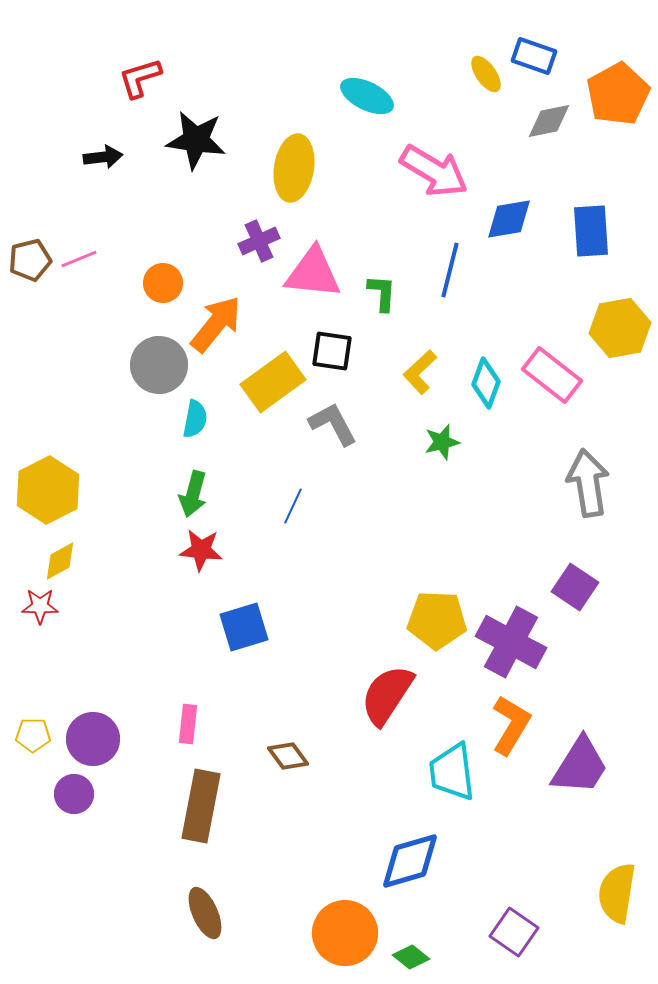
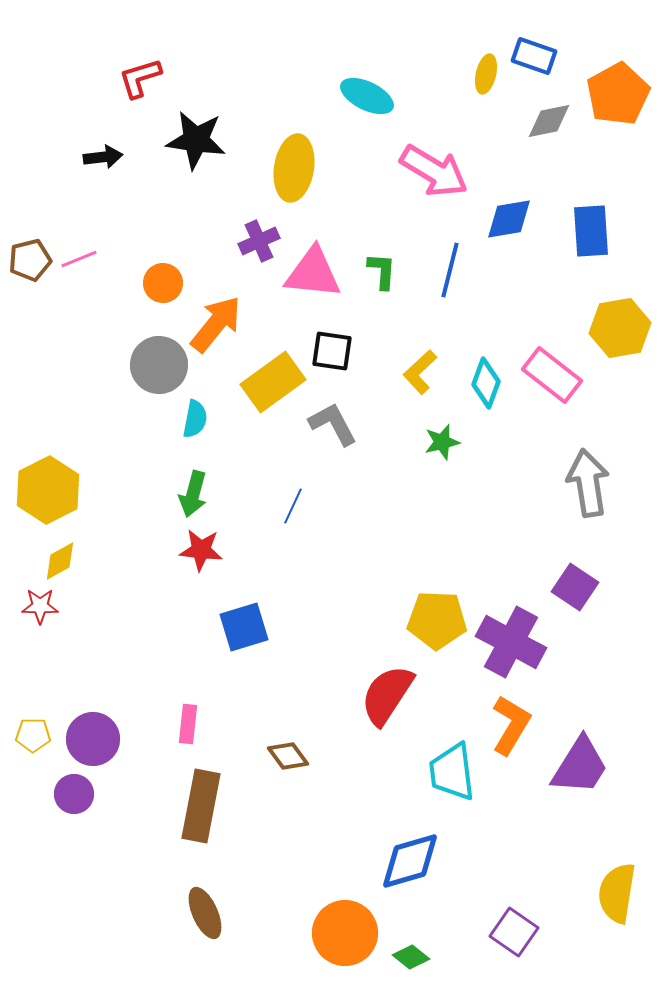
yellow ellipse at (486, 74): rotated 48 degrees clockwise
green L-shape at (382, 293): moved 22 px up
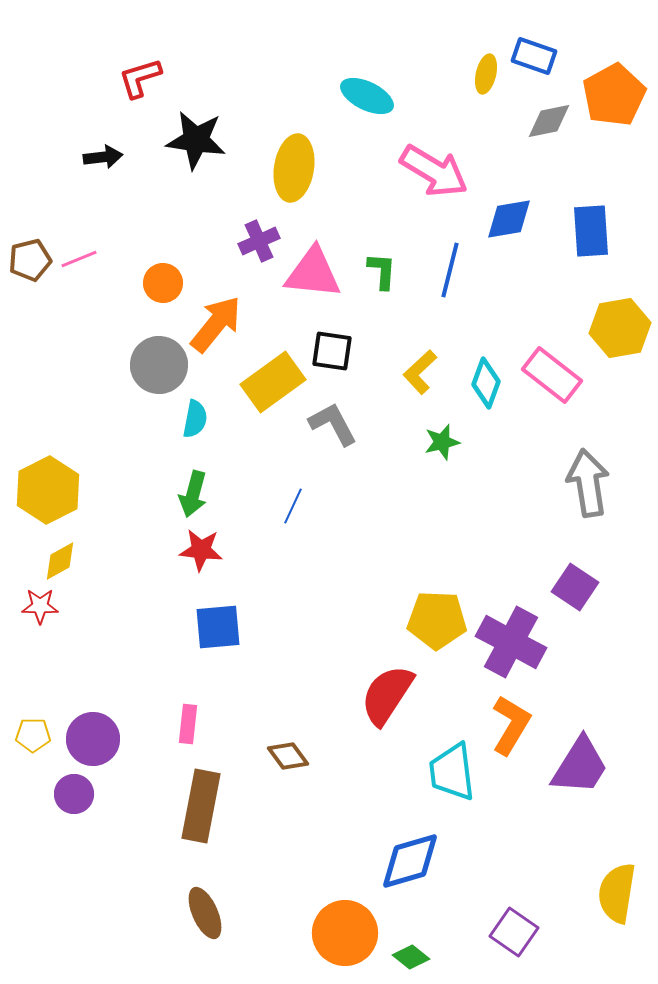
orange pentagon at (618, 94): moved 4 px left, 1 px down
blue square at (244, 627): moved 26 px left; rotated 12 degrees clockwise
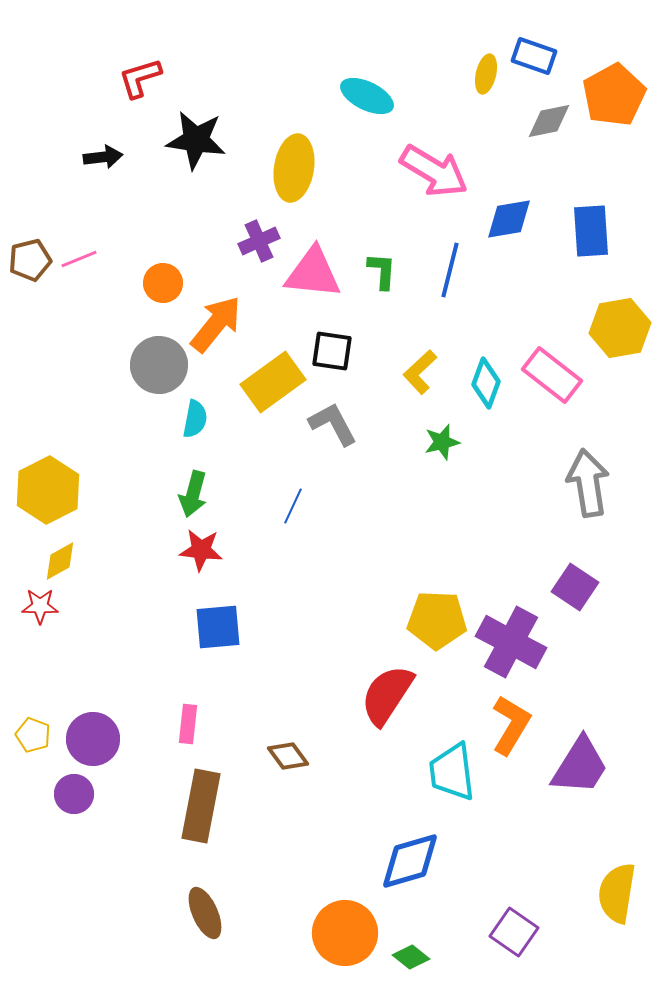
yellow pentagon at (33, 735): rotated 20 degrees clockwise
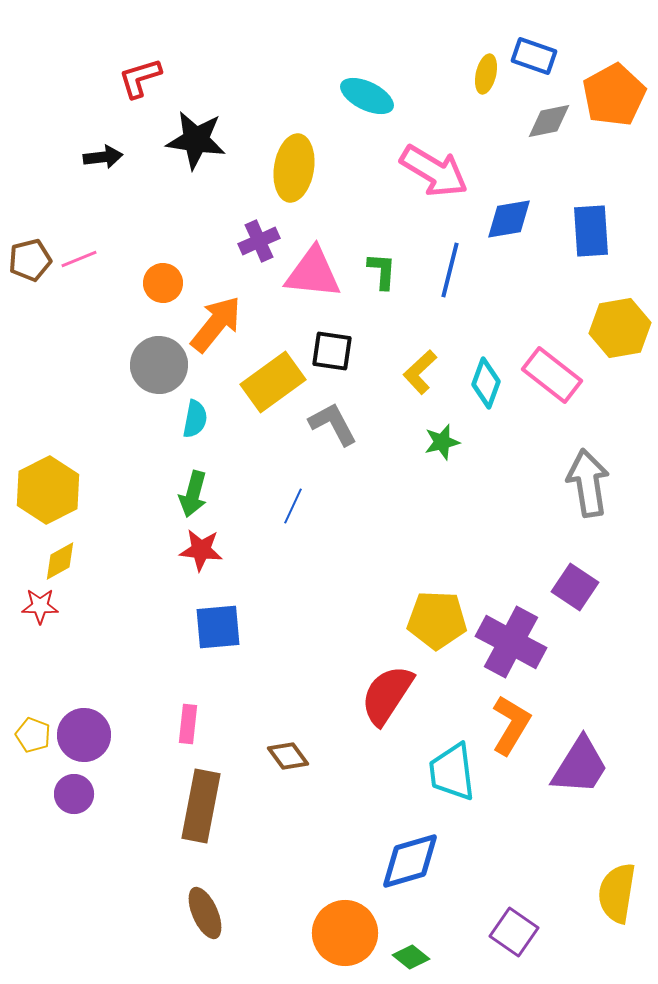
purple circle at (93, 739): moved 9 px left, 4 px up
